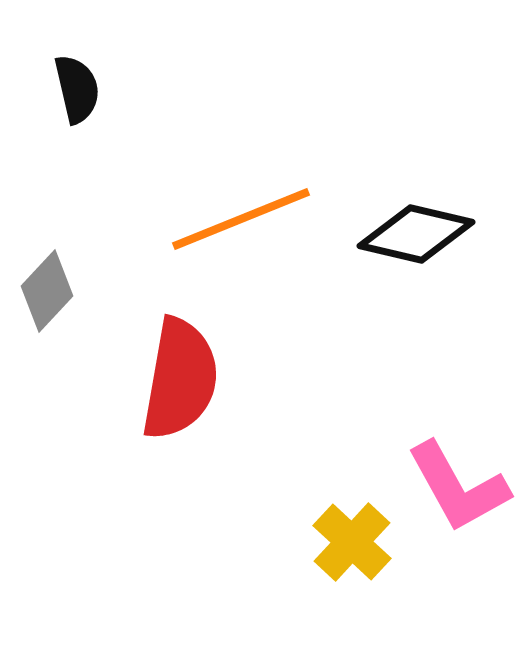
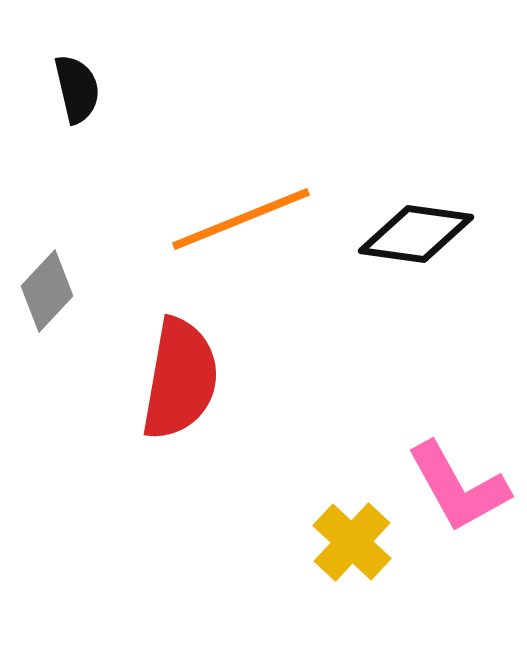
black diamond: rotated 5 degrees counterclockwise
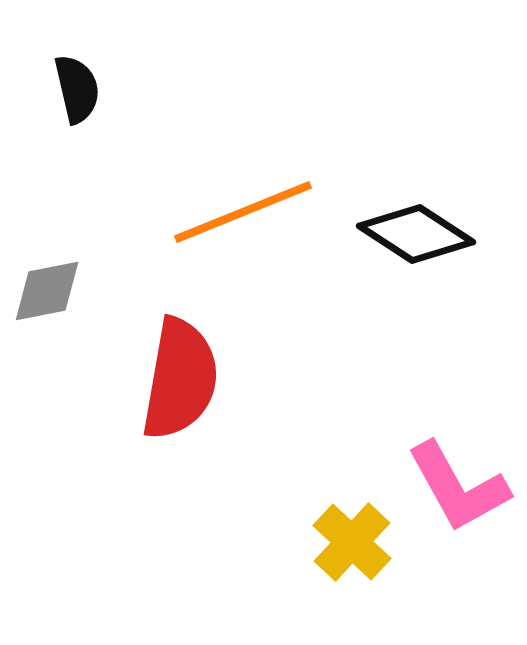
orange line: moved 2 px right, 7 px up
black diamond: rotated 25 degrees clockwise
gray diamond: rotated 36 degrees clockwise
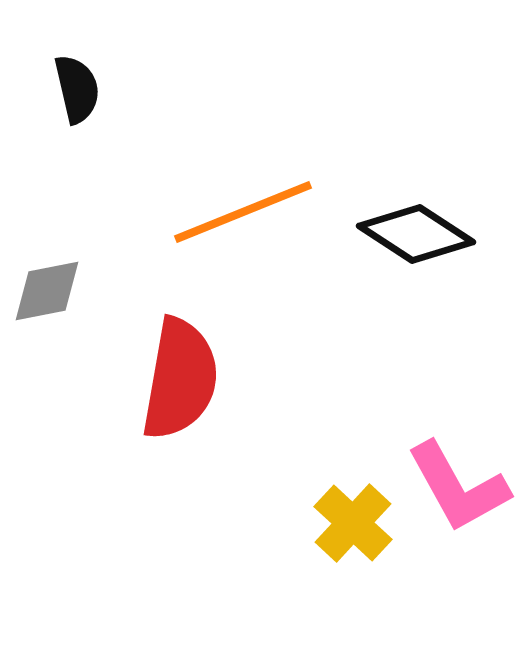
yellow cross: moved 1 px right, 19 px up
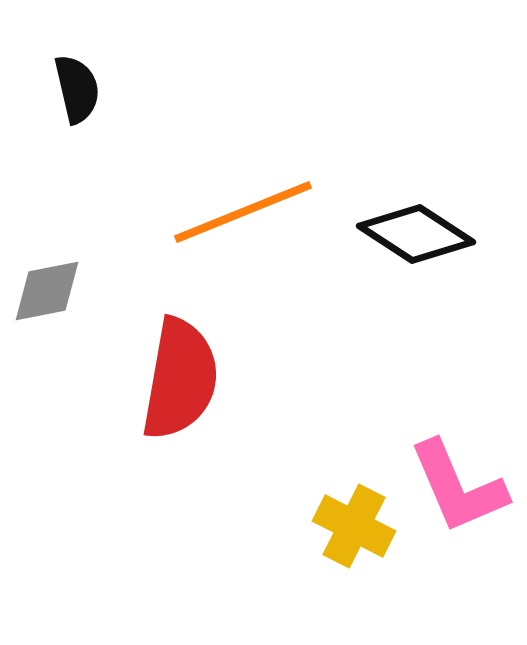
pink L-shape: rotated 6 degrees clockwise
yellow cross: moved 1 px right, 3 px down; rotated 16 degrees counterclockwise
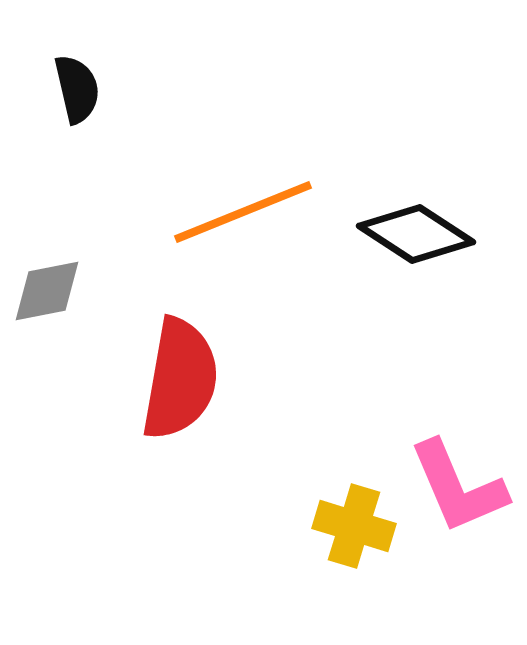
yellow cross: rotated 10 degrees counterclockwise
